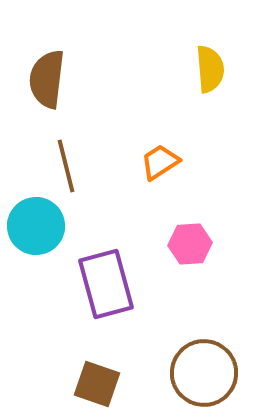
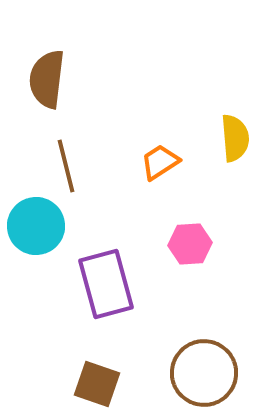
yellow semicircle: moved 25 px right, 69 px down
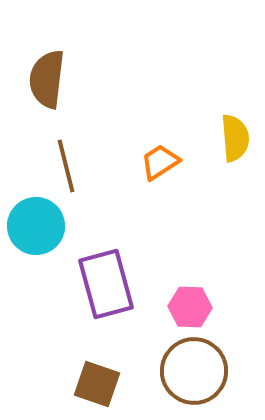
pink hexagon: moved 63 px down; rotated 6 degrees clockwise
brown circle: moved 10 px left, 2 px up
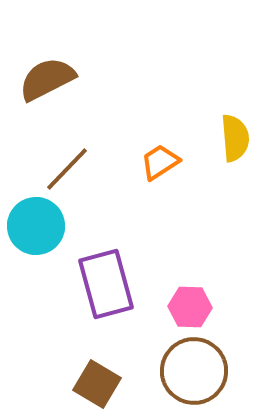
brown semicircle: rotated 56 degrees clockwise
brown line: moved 1 px right, 3 px down; rotated 58 degrees clockwise
brown square: rotated 12 degrees clockwise
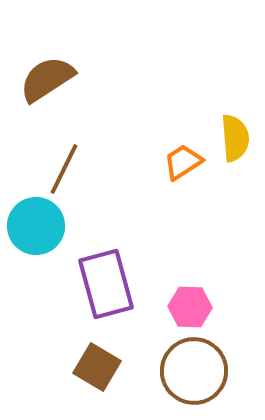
brown semicircle: rotated 6 degrees counterclockwise
orange trapezoid: moved 23 px right
brown line: moved 3 px left; rotated 18 degrees counterclockwise
brown square: moved 17 px up
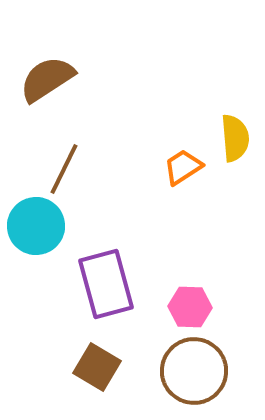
orange trapezoid: moved 5 px down
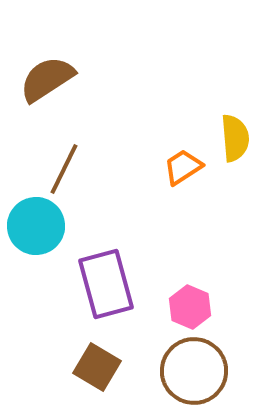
pink hexagon: rotated 21 degrees clockwise
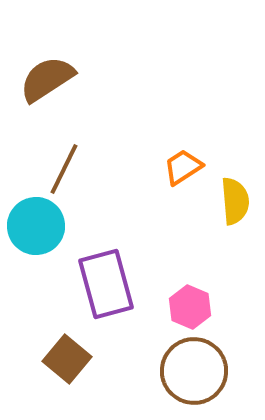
yellow semicircle: moved 63 px down
brown square: moved 30 px left, 8 px up; rotated 9 degrees clockwise
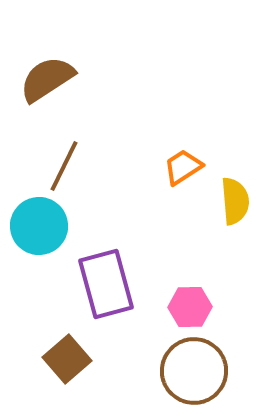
brown line: moved 3 px up
cyan circle: moved 3 px right
pink hexagon: rotated 24 degrees counterclockwise
brown square: rotated 9 degrees clockwise
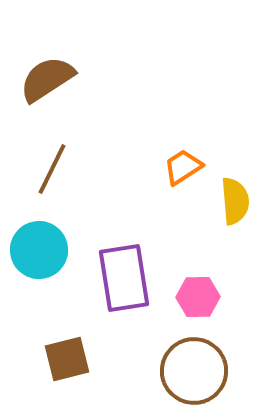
brown line: moved 12 px left, 3 px down
cyan circle: moved 24 px down
purple rectangle: moved 18 px right, 6 px up; rotated 6 degrees clockwise
pink hexagon: moved 8 px right, 10 px up
brown square: rotated 27 degrees clockwise
